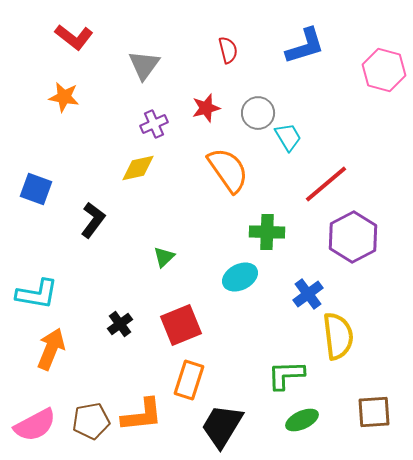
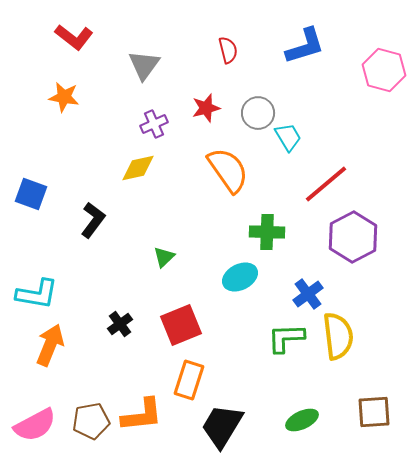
blue square: moved 5 px left, 5 px down
orange arrow: moved 1 px left, 4 px up
green L-shape: moved 37 px up
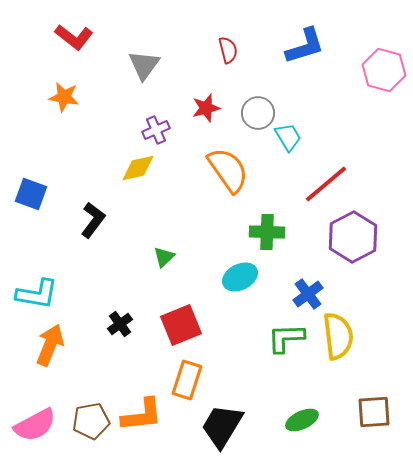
purple cross: moved 2 px right, 6 px down
orange rectangle: moved 2 px left
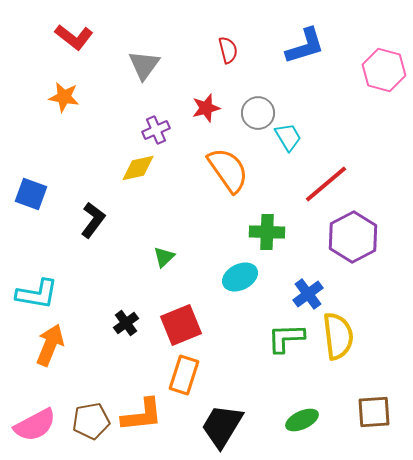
black cross: moved 6 px right, 1 px up
orange rectangle: moved 3 px left, 5 px up
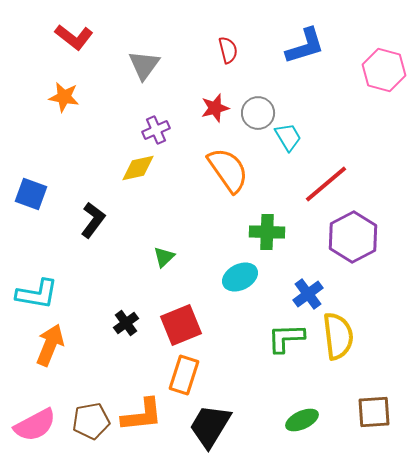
red star: moved 9 px right
black trapezoid: moved 12 px left
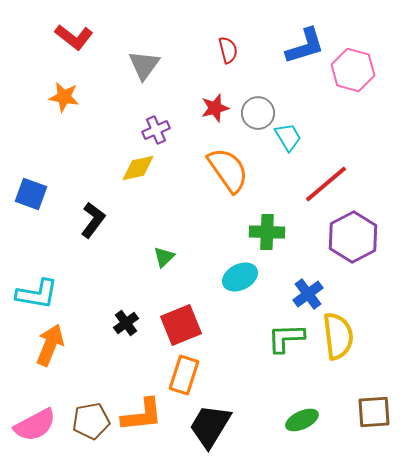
pink hexagon: moved 31 px left
